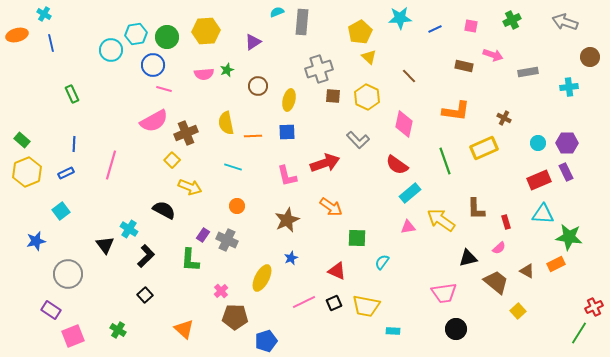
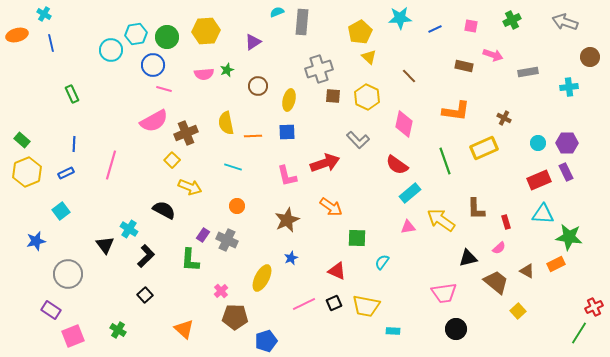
pink line at (304, 302): moved 2 px down
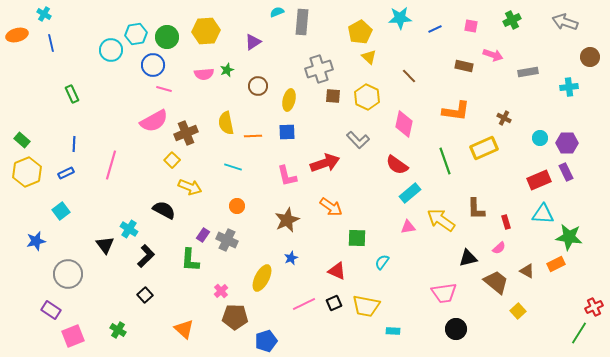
cyan circle at (538, 143): moved 2 px right, 5 px up
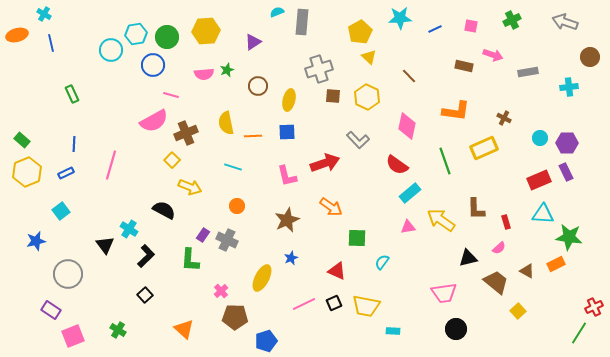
pink line at (164, 89): moved 7 px right, 6 px down
pink diamond at (404, 124): moved 3 px right, 2 px down
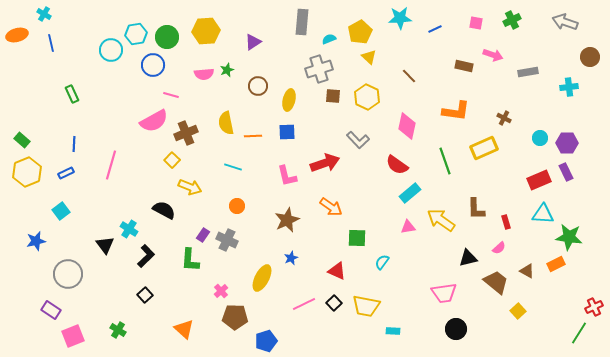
cyan semicircle at (277, 12): moved 52 px right, 27 px down
pink square at (471, 26): moved 5 px right, 3 px up
black square at (334, 303): rotated 21 degrees counterclockwise
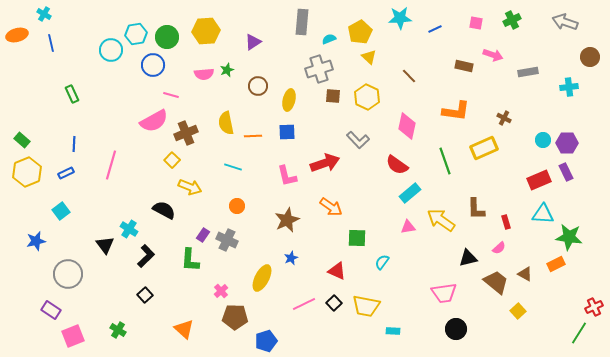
cyan circle at (540, 138): moved 3 px right, 2 px down
brown triangle at (527, 271): moved 2 px left, 3 px down
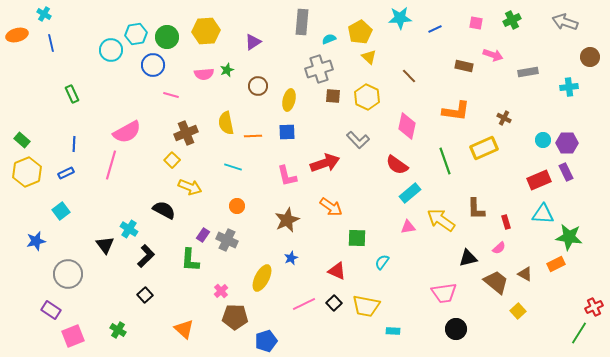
pink semicircle at (154, 121): moved 27 px left, 11 px down
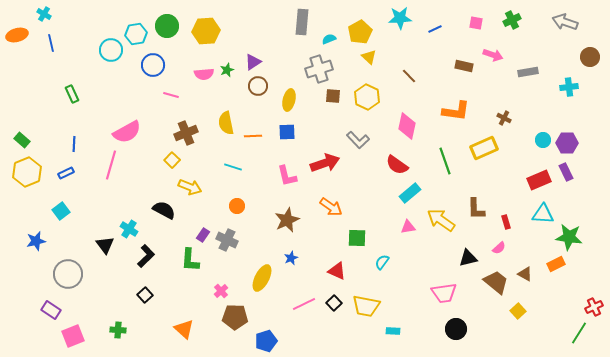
green circle at (167, 37): moved 11 px up
purple triangle at (253, 42): moved 20 px down
green cross at (118, 330): rotated 28 degrees counterclockwise
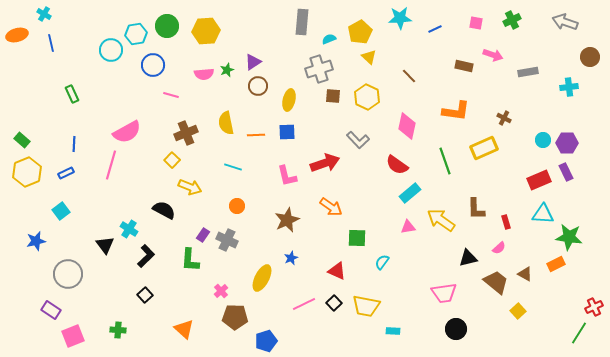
orange line at (253, 136): moved 3 px right, 1 px up
